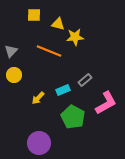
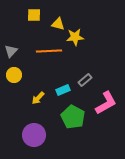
orange line: rotated 25 degrees counterclockwise
purple circle: moved 5 px left, 8 px up
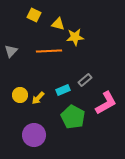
yellow square: rotated 24 degrees clockwise
yellow circle: moved 6 px right, 20 px down
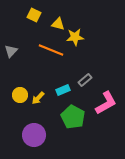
orange line: moved 2 px right, 1 px up; rotated 25 degrees clockwise
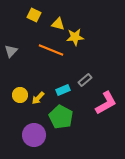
green pentagon: moved 12 px left
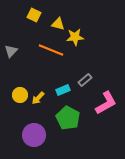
green pentagon: moved 7 px right, 1 px down
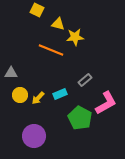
yellow square: moved 3 px right, 5 px up
gray triangle: moved 22 px down; rotated 48 degrees clockwise
cyan rectangle: moved 3 px left, 4 px down
green pentagon: moved 12 px right
purple circle: moved 1 px down
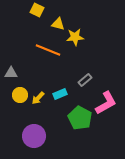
orange line: moved 3 px left
